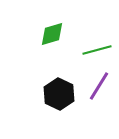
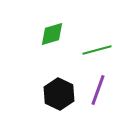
purple line: moved 1 px left, 4 px down; rotated 12 degrees counterclockwise
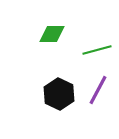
green diamond: rotated 16 degrees clockwise
purple line: rotated 8 degrees clockwise
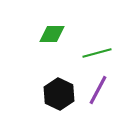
green line: moved 3 px down
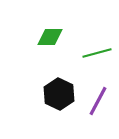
green diamond: moved 2 px left, 3 px down
purple line: moved 11 px down
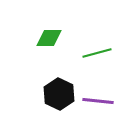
green diamond: moved 1 px left, 1 px down
purple line: rotated 68 degrees clockwise
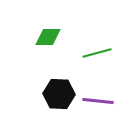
green diamond: moved 1 px left, 1 px up
black hexagon: rotated 24 degrees counterclockwise
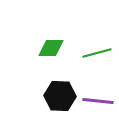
green diamond: moved 3 px right, 11 px down
black hexagon: moved 1 px right, 2 px down
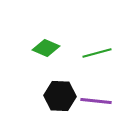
green diamond: moved 5 px left; rotated 24 degrees clockwise
purple line: moved 2 px left
